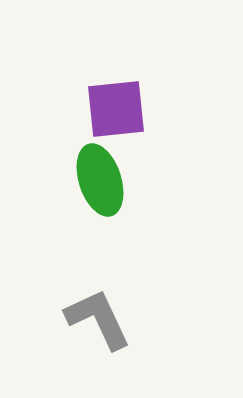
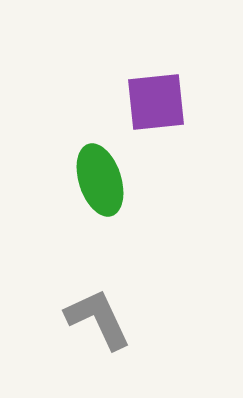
purple square: moved 40 px right, 7 px up
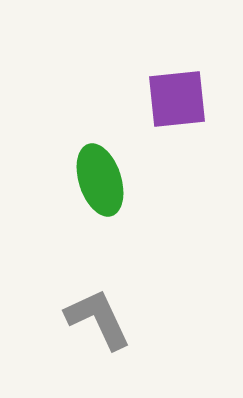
purple square: moved 21 px right, 3 px up
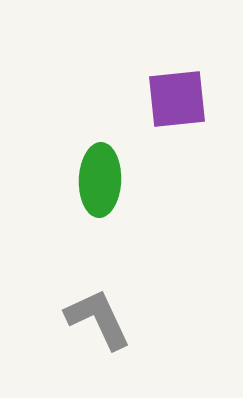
green ellipse: rotated 20 degrees clockwise
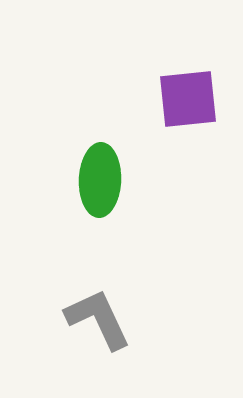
purple square: moved 11 px right
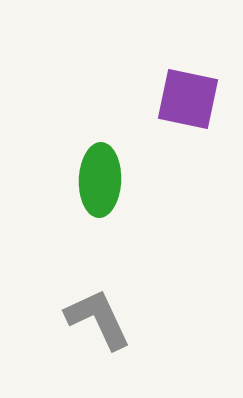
purple square: rotated 18 degrees clockwise
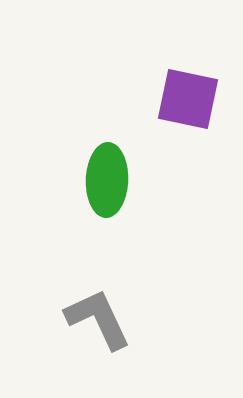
green ellipse: moved 7 px right
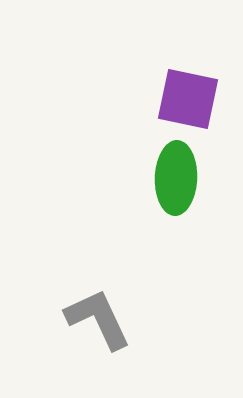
green ellipse: moved 69 px right, 2 px up
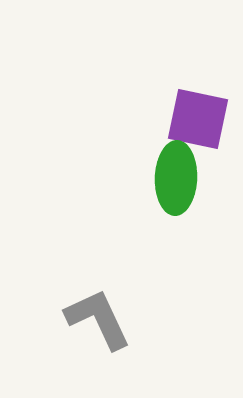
purple square: moved 10 px right, 20 px down
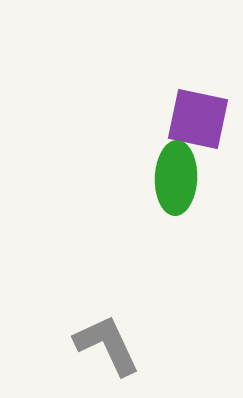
gray L-shape: moved 9 px right, 26 px down
